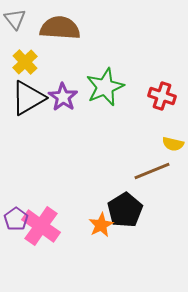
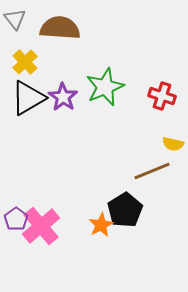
pink cross: rotated 15 degrees clockwise
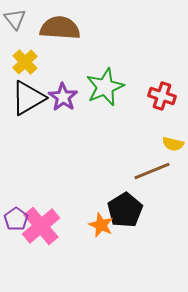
orange star: rotated 20 degrees counterclockwise
